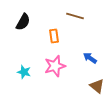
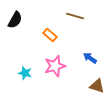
black semicircle: moved 8 px left, 2 px up
orange rectangle: moved 4 px left, 1 px up; rotated 40 degrees counterclockwise
cyan star: moved 1 px right, 1 px down
brown triangle: rotated 21 degrees counterclockwise
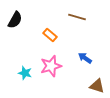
brown line: moved 2 px right, 1 px down
blue arrow: moved 5 px left
pink star: moved 4 px left
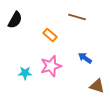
cyan star: rotated 16 degrees counterclockwise
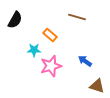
blue arrow: moved 3 px down
cyan star: moved 9 px right, 23 px up
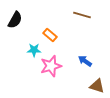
brown line: moved 5 px right, 2 px up
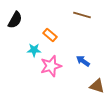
blue arrow: moved 2 px left
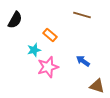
cyan star: rotated 16 degrees counterclockwise
pink star: moved 3 px left, 1 px down
